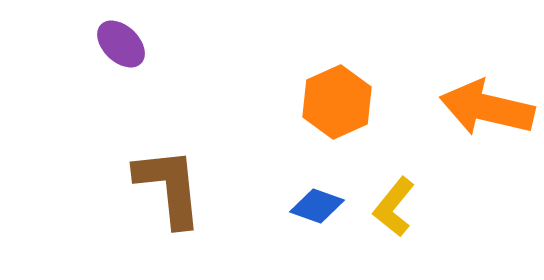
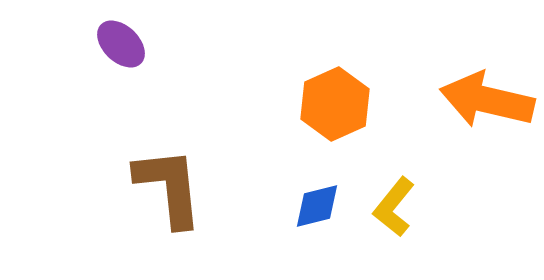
orange hexagon: moved 2 px left, 2 px down
orange arrow: moved 8 px up
blue diamond: rotated 34 degrees counterclockwise
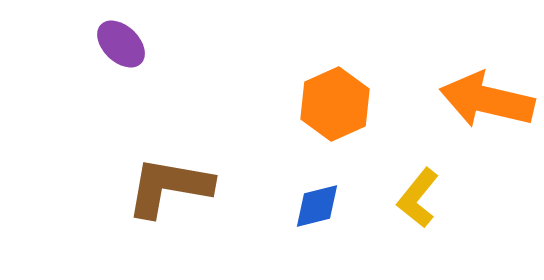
brown L-shape: rotated 74 degrees counterclockwise
yellow L-shape: moved 24 px right, 9 px up
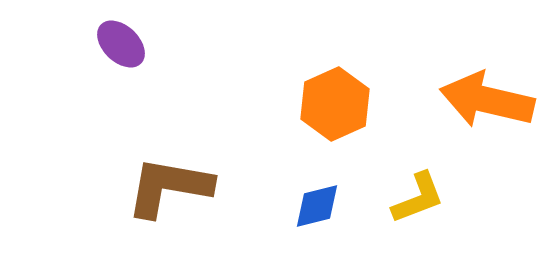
yellow L-shape: rotated 150 degrees counterclockwise
